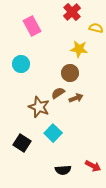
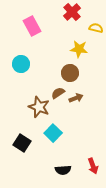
red arrow: rotated 42 degrees clockwise
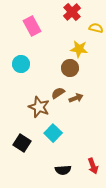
brown circle: moved 5 px up
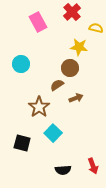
pink rectangle: moved 6 px right, 4 px up
yellow star: moved 2 px up
brown semicircle: moved 1 px left, 8 px up
brown star: rotated 15 degrees clockwise
black square: rotated 18 degrees counterclockwise
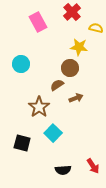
red arrow: rotated 14 degrees counterclockwise
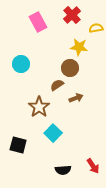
red cross: moved 3 px down
yellow semicircle: rotated 24 degrees counterclockwise
black square: moved 4 px left, 2 px down
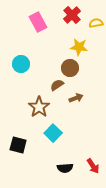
yellow semicircle: moved 5 px up
black semicircle: moved 2 px right, 2 px up
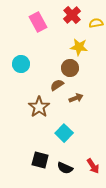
cyan square: moved 11 px right
black square: moved 22 px right, 15 px down
black semicircle: rotated 28 degrees clockwise
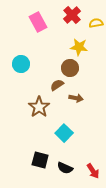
brown arrow: rotated 32 degrees clockwise
red arrow: moved 5 px down
